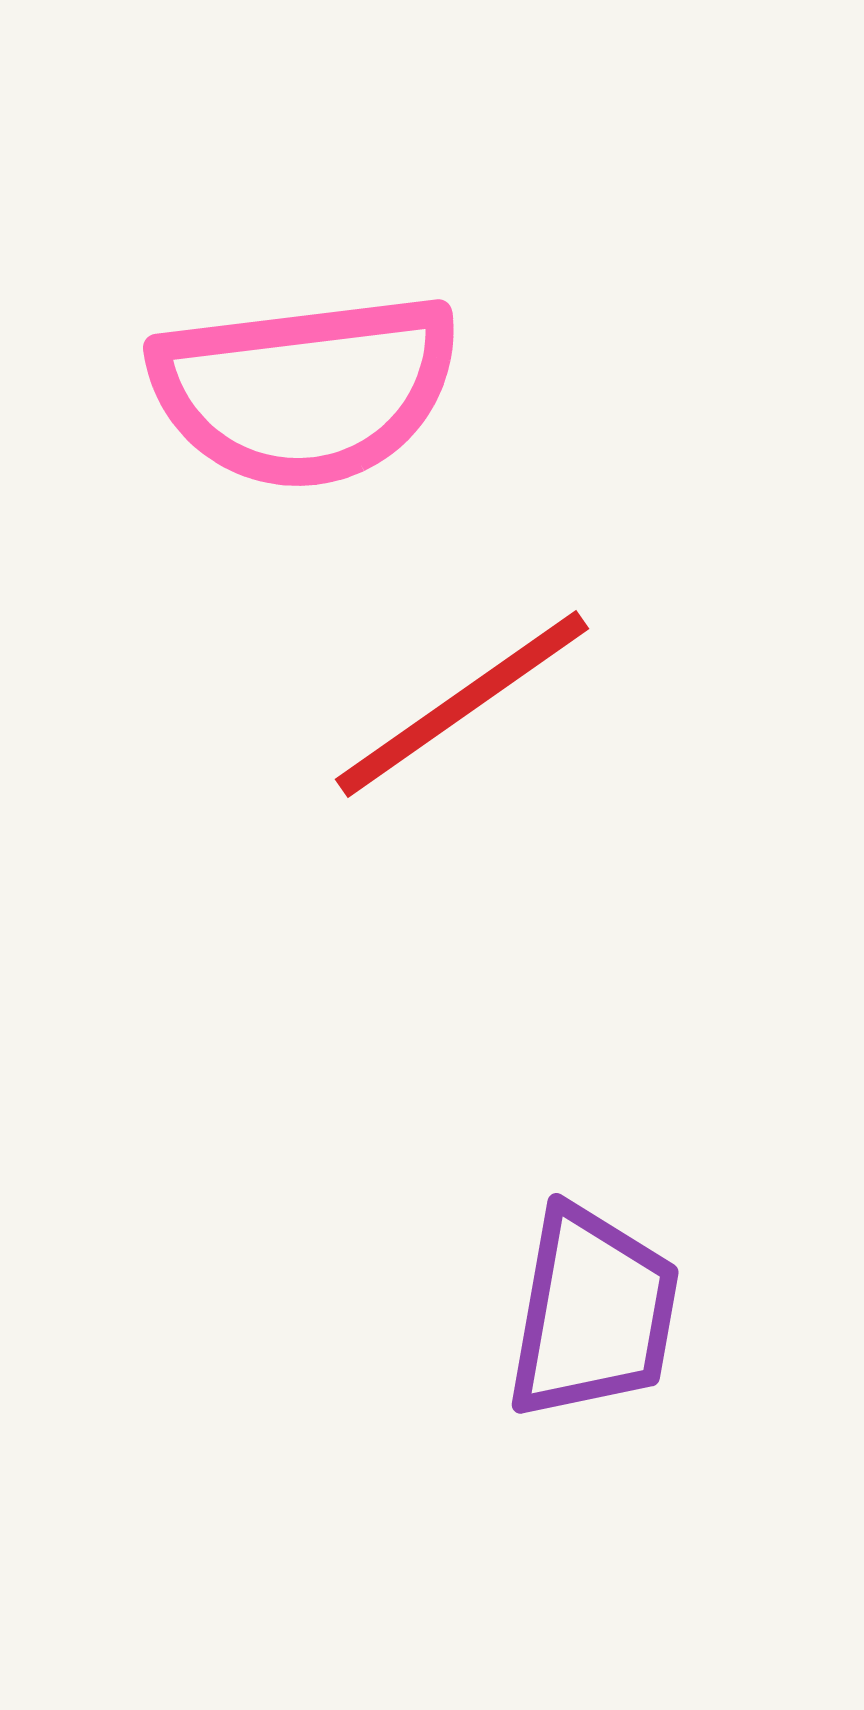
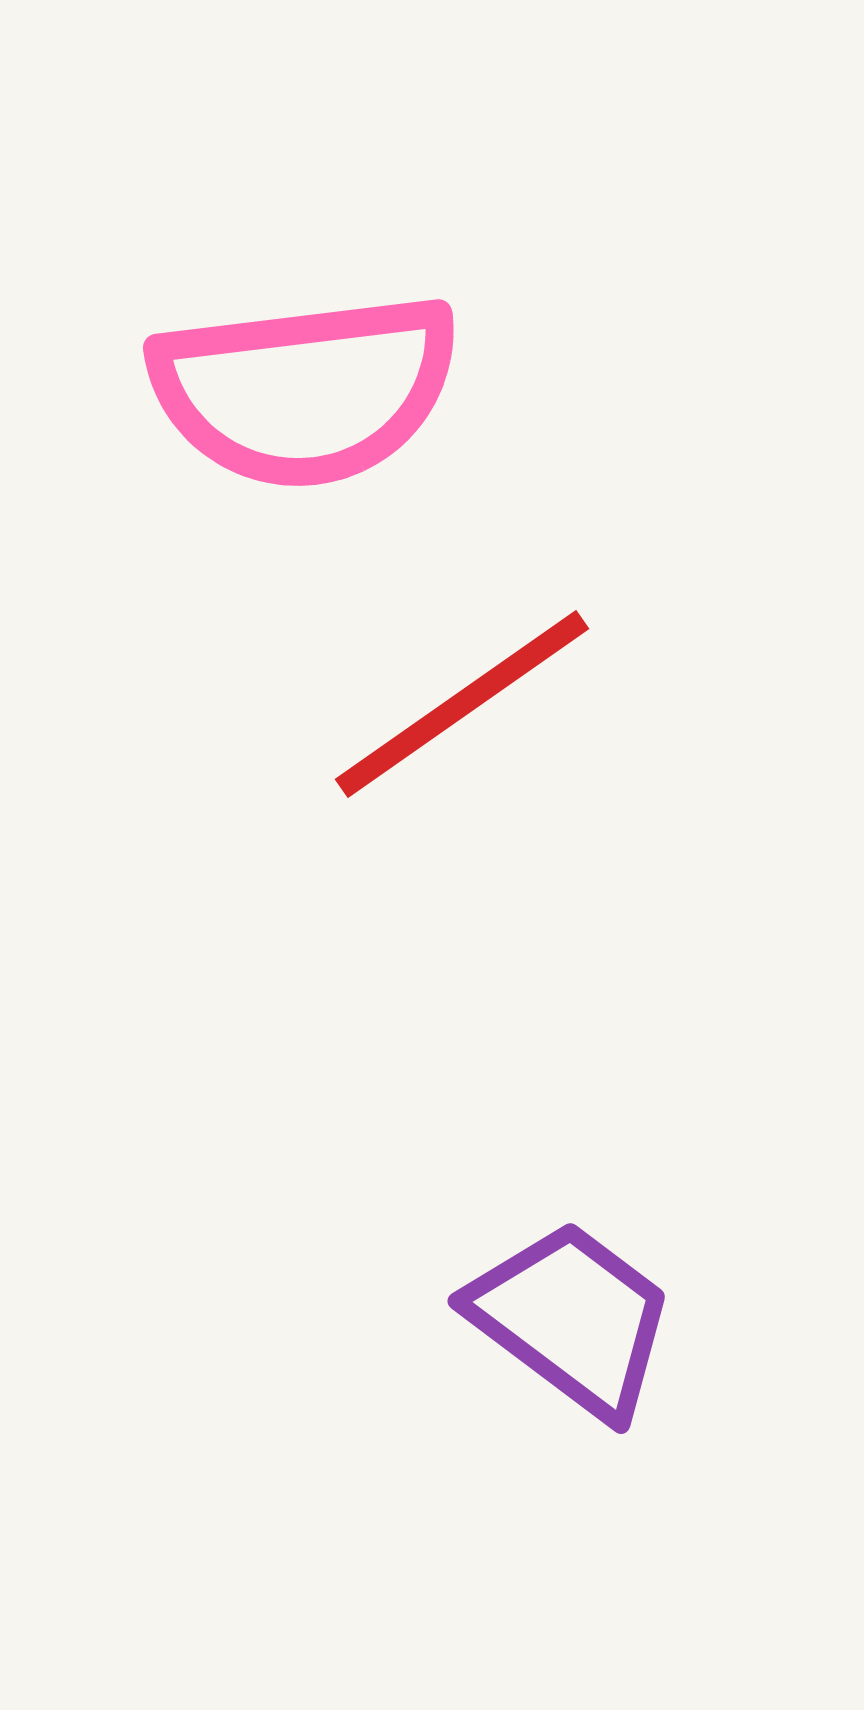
purple trapezoid: moved 21 px left, 6 px down; rotated 63 degrees counterclockwise
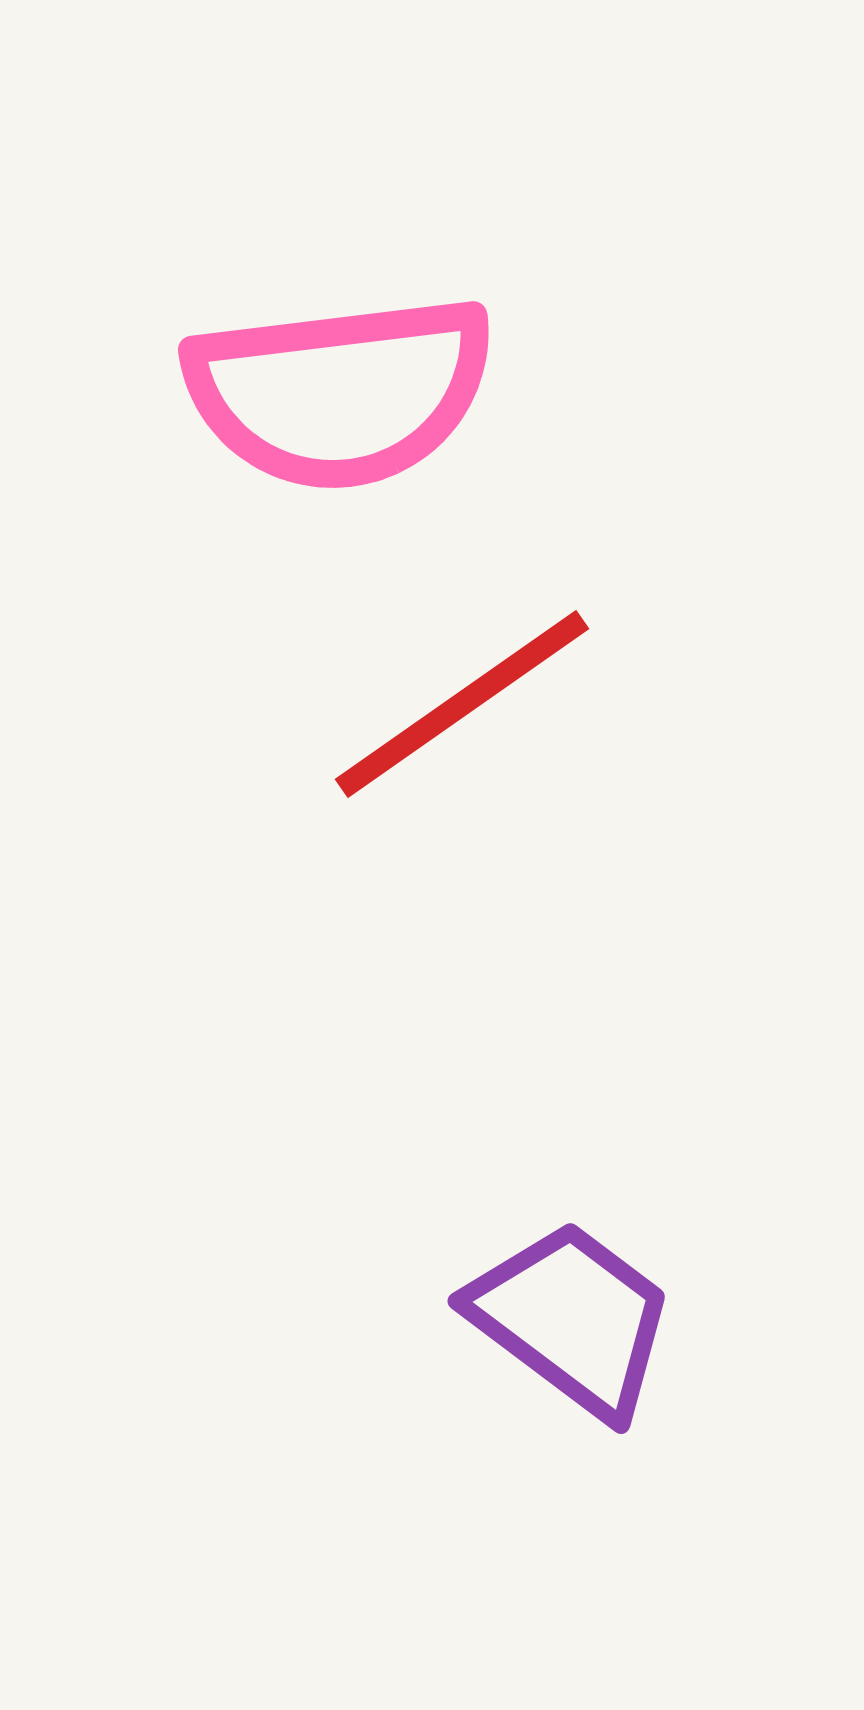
pink semicircle: moved 35 px right, 2 px down
